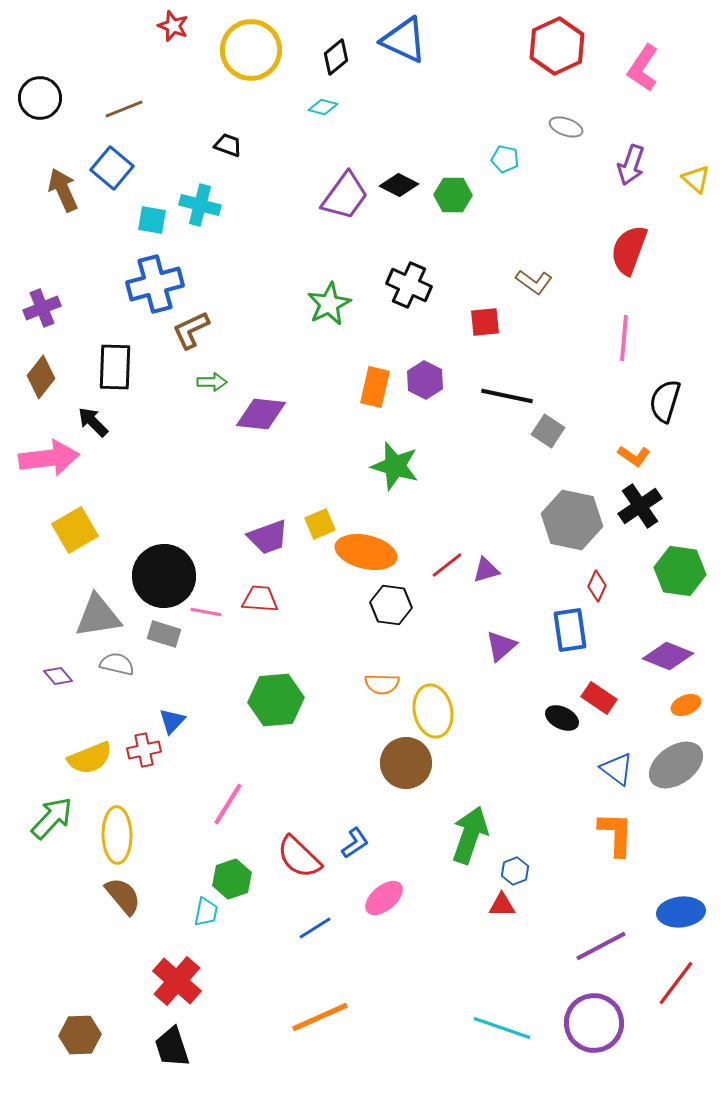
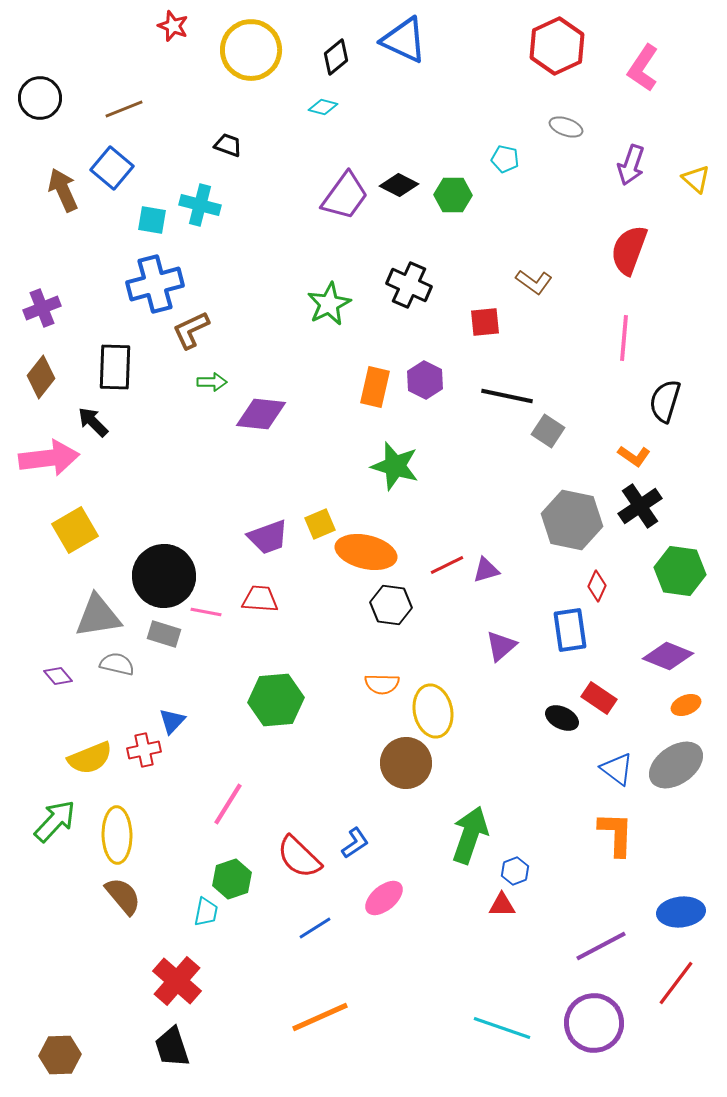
red line at (447, 565): rotated 12 degrees clockwise
green arrow at (52, 818): moved 3 px right, 3 px down
brown hexagon at (80, 1035): moved 20 px left, 20 px down
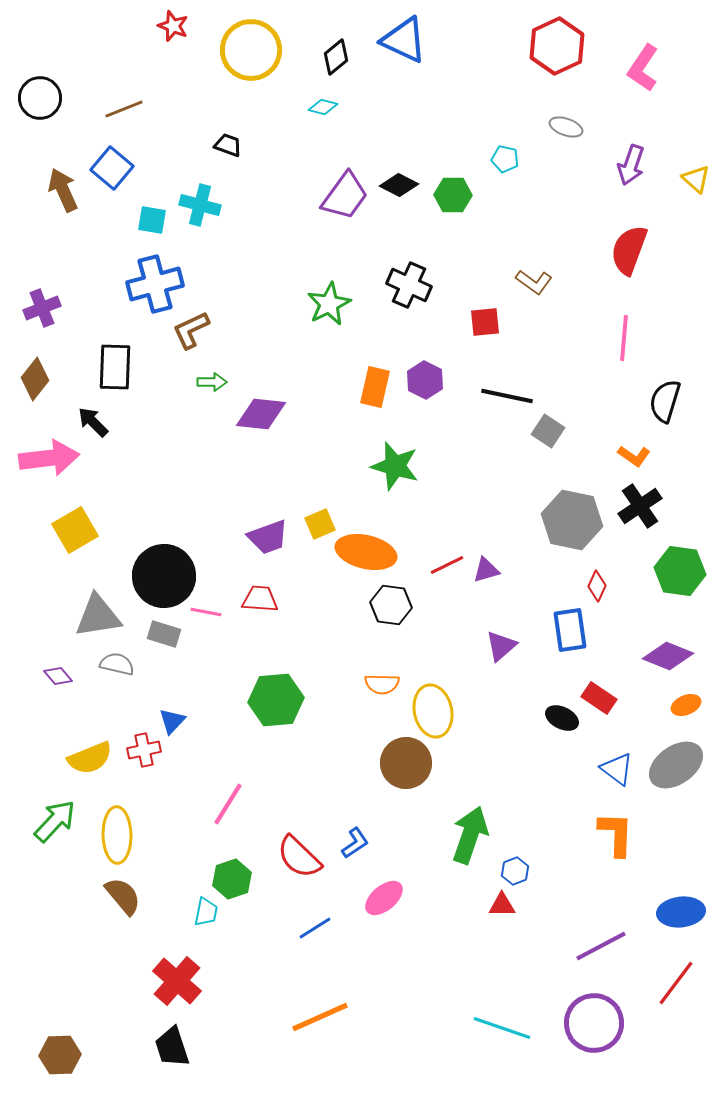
brown diamond at (41, 377): moved 6 px left, 2 px down
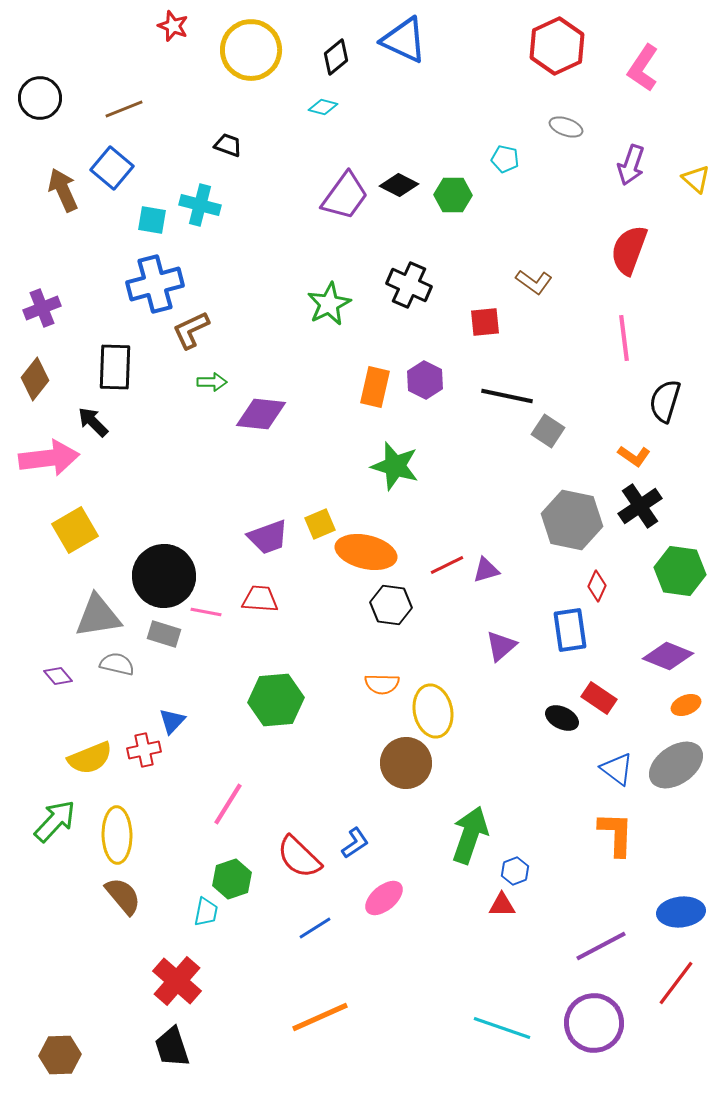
pink line at (624, 338): rotated 12 degrees counterclockwise
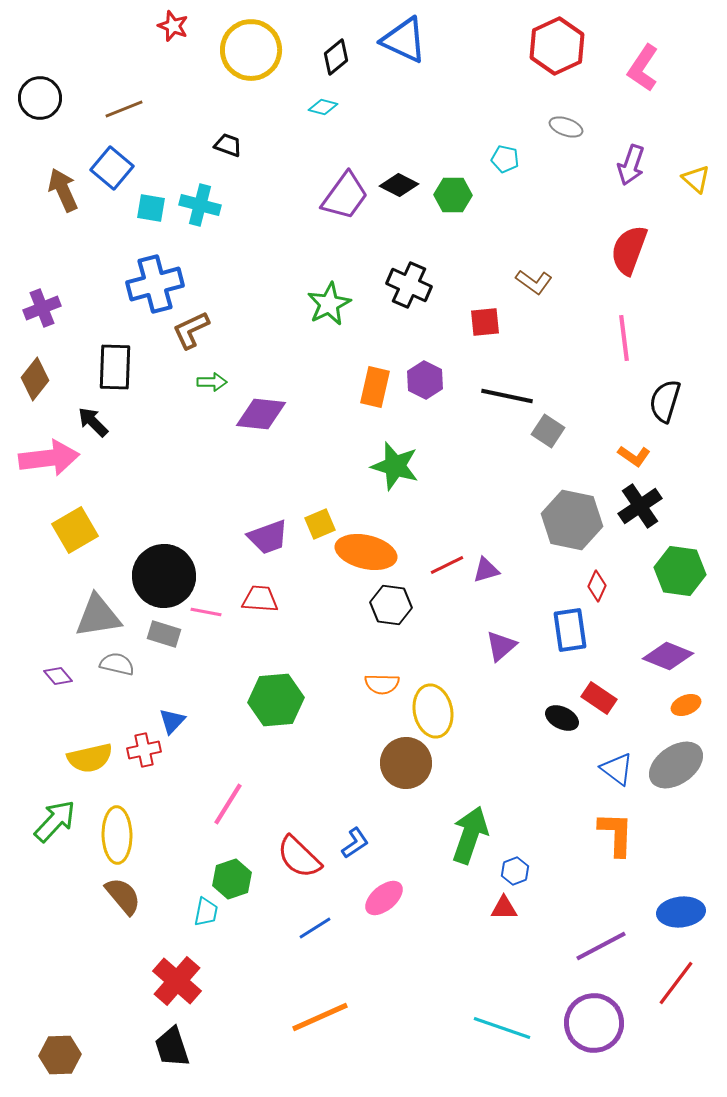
cyan square at (152, 220): moved 1 px left, 12 px up
yellow semicircle at (90, 758): rotated 9 degrees clockwise
red triangle at (502, 905): moved 2 px right, 3 px down
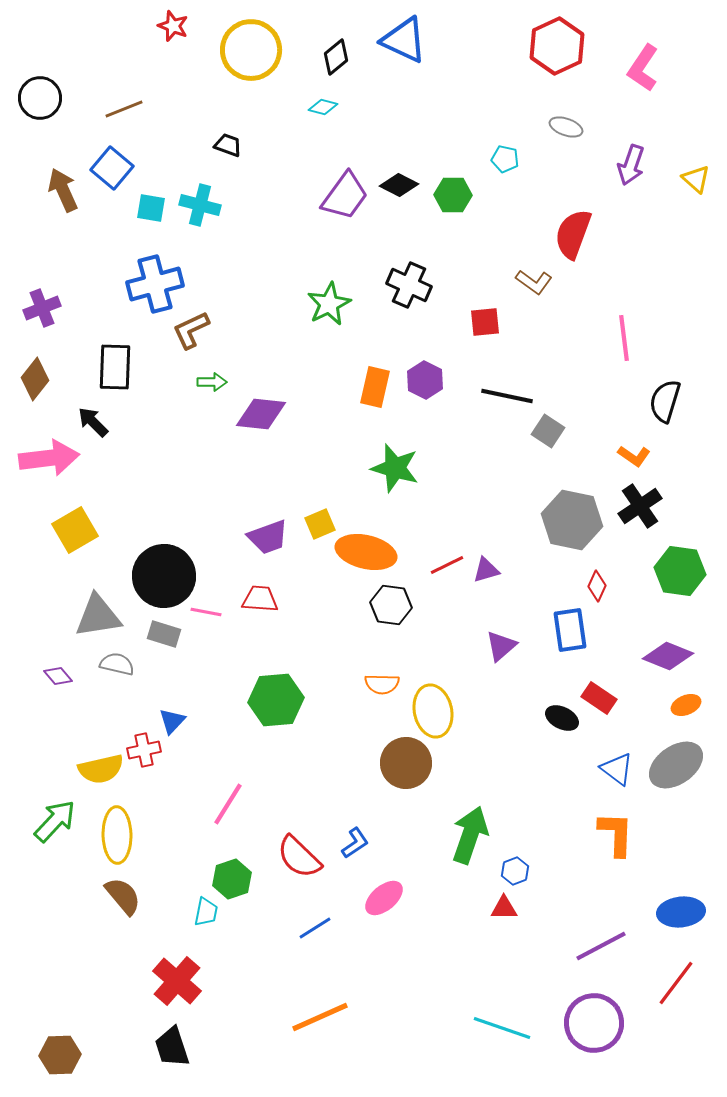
red semicircle at (629, 250): moved 56 px left, 16 px up
green star at (395, 466): moved 2 px down
yellow semicircle at (90, 758): moved 11 px right, 11 px down
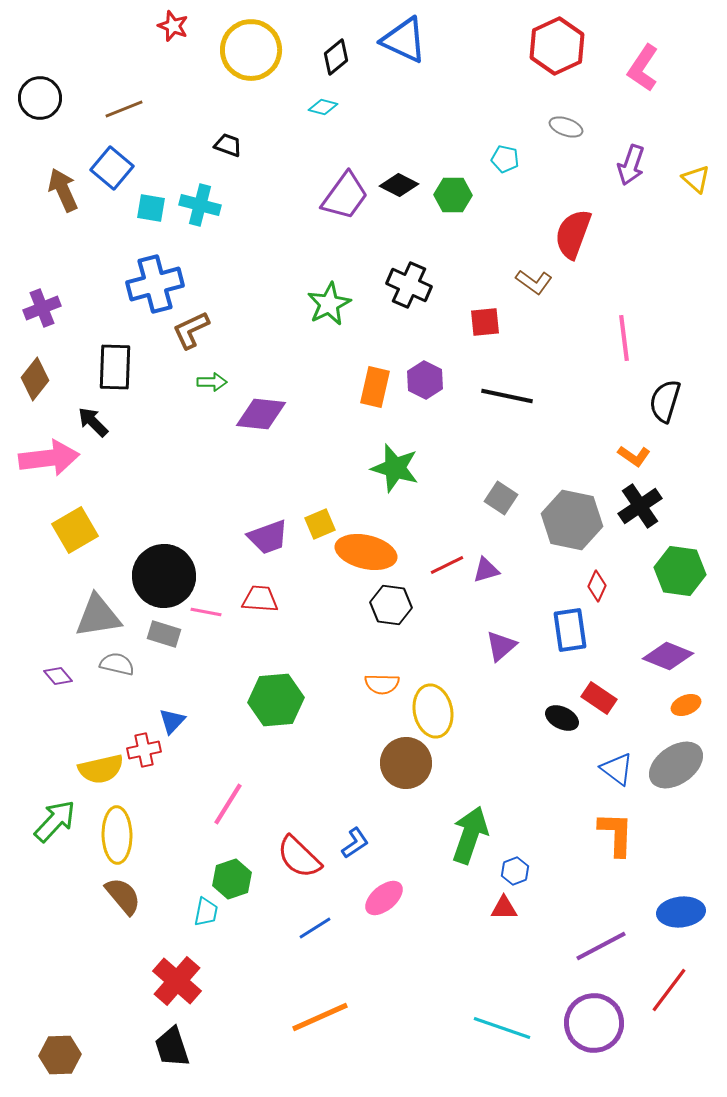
gray square at (548, 431): moved 47 px left, 67 px down
red line at (676, 983): moved 7 px left, 7 px down
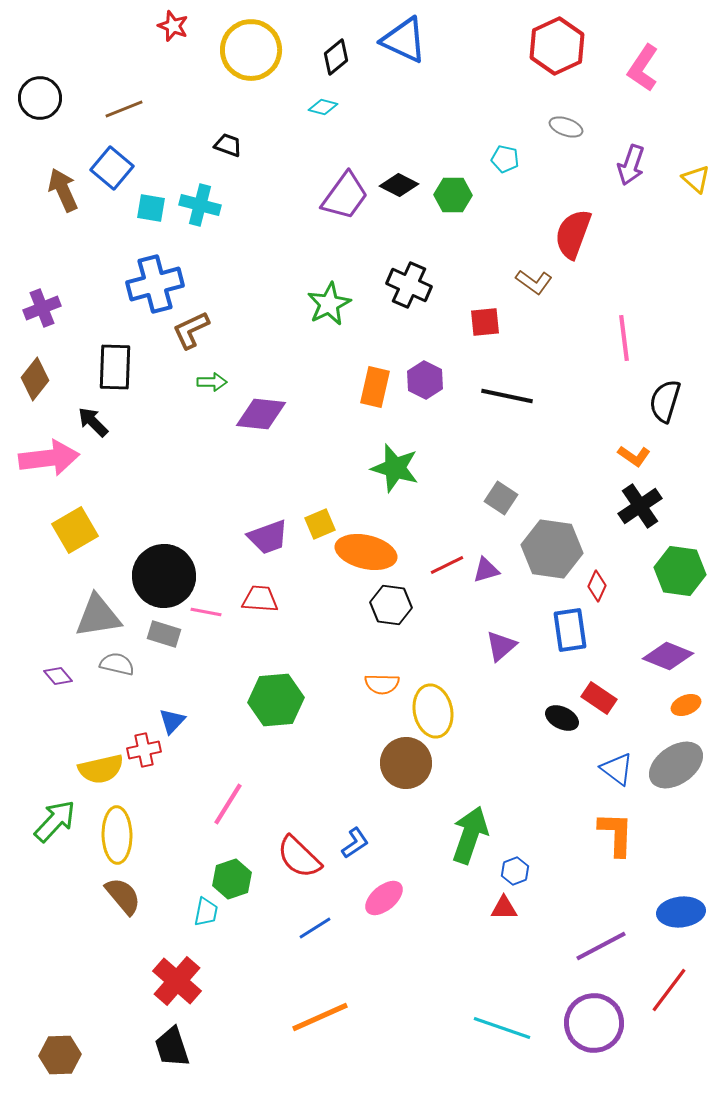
gray hexagon at (572, 520): moved 20 px left, 29 px down; rotated 4 degrees counterclockwise
